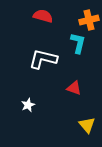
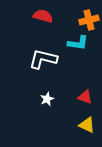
cyan L-shape: rotated 85 degrees clockwise
red triangle: moved 11 px right, 9 px down
white star: moved 19 px right, 6 px up
yellow triangle: rotated 24 degrees counterclockwise
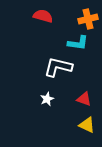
orange cross: moved 1 px left, 1 px up
white L-shape: moved 15 px right, 8 px down
red triangle: moved 1 px left, 2 px down
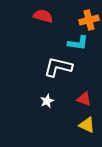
orange cross: moved 1 px right, 1 px down
white star: moved 2 px down
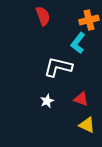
red semicircle: rotated 54 degrees clockwise
cyan L-shape: rotated 120 degrees clockwise
red triangle: moved 3 px left
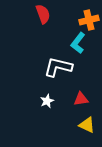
red semicircle: moved 2 px up
red triangle: rotated 28 degrees counterclockwise
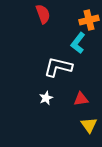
white star: moved 1 px left, 3 px up
yellow triangle: moved 2 px right; rotated 30 degrees clockwise
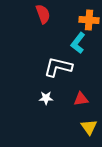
orange cross: rotated 18 degrees clockwise
white star: rotated 24 degrees clockwise
yellow triangle: moved 2 px down
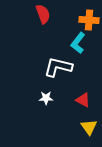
red triangle: moved 2 px right, 1 px down; rotated 35 degrees clockwise
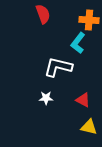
yellow triangle: rotated 42 degrees counterclockwise
